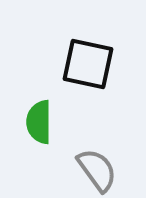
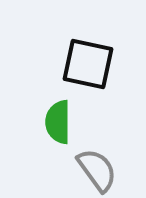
green semicircle: moved 19 px right
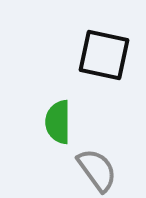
black square: moved 16 px right, 9 px up
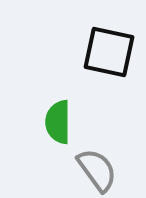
black square: moved 5 px right, 3 px up
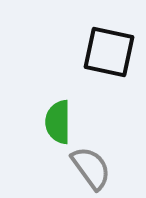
gray semicircle: moved 6 px left, 2 px up
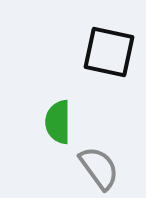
gray semicircle: moved 8 px right
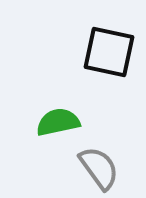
green semicircle: rotated 78 degrees clockwise
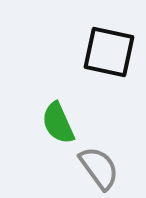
green semicircle: moved 1 px down; rotated 102 degrees counterclockwise
